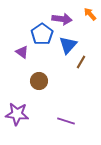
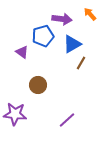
blue pentagon: moved 1 px right, 2 px down; rotated 20 degrees clockwise
blue triangle: moved 4 px right, 1 px up; rotated 18 degrees clockwise
brown line: moved 1 px down
brown circle: moved 1 px left, 4 px down
purple star: moved 2 px left
purple line: moved 1 px right, 1 px up; rotated 60 degrees counterclockwise
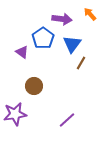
blue pentagon: moved 2 px down; rotated 20 degrees counterclockwise
blue triangle: rotated 24 degrees counterclockwise
brown circle: moved 4 px left, 1 px down
purple star: rotated 15 degrees counterclockwise
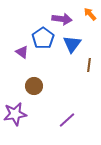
brown line: moved 8 px right, 2 px down; rotated 24 degrees counterclockwise
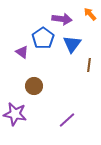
purple star: rotated 20 degrees clockwise
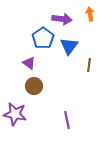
orange arrow: rotated 32 degrees clockwise
blue triangle: moved 3 px left, 2 px down
purple triangle: moved 7 px right, 11 px down
purple line: rotated 60 degrees counterclockwise
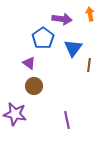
blue triangle: moved 4 px right, 2 px down
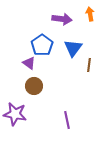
blue pentagon: moved 1 px left, 7 px down
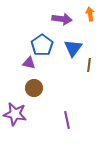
purple triangle: rotated 24 degrees counterclockwise
brown circle: moved 2 px down
